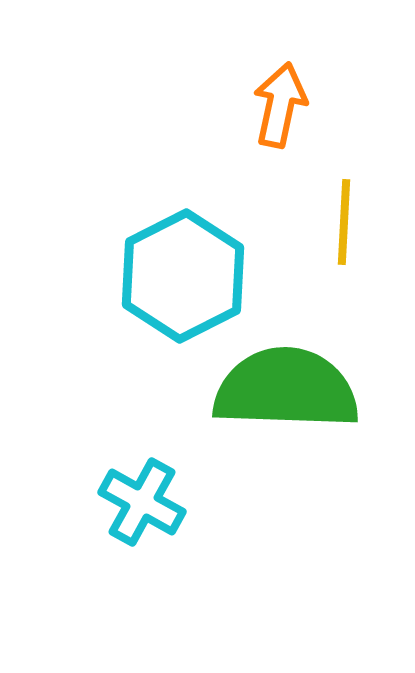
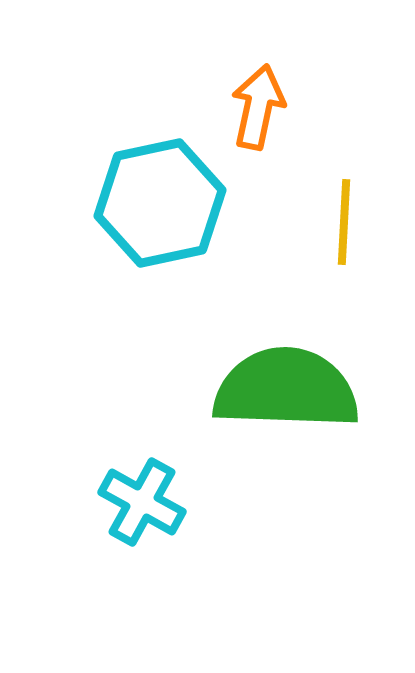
orange arrow: moved 22 px left, 2 px down
cyan hexagon: moved 23 px left, 73 px up; rotated 15 degrees clockwise
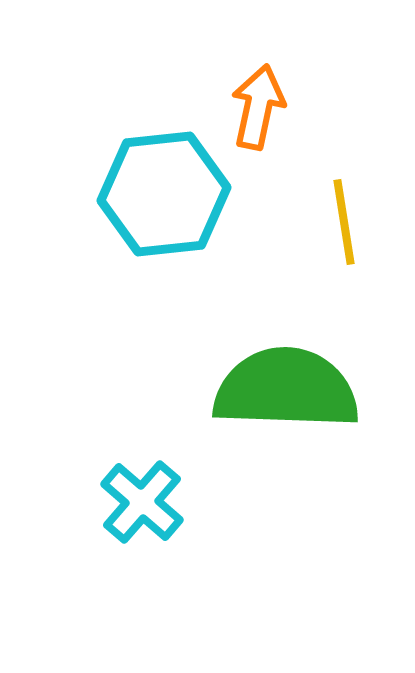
cyan hexagon: moved 4 px right, 9 px up; rotated 6 degrees clockwise
yellow line: rotated 12 degrees counterclockwise
cyan cross: rotated 12 degrees clockwise
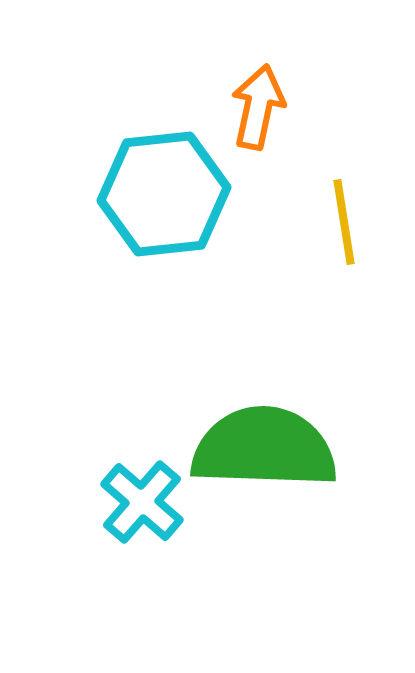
green semicircle: moved 22 px left, 59 px down
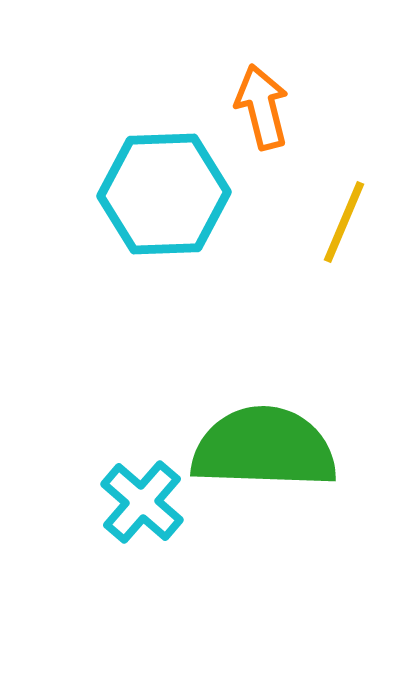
orange arrow: moved 4 px right; rotated 26 degrees counterclockwise
cyan hexagon: rotated 4 degrees clockwise
yellow line: rotated 32 degrees clockwise
